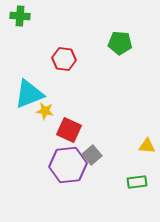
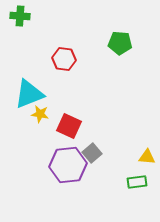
yellow star: moved 5 px left, 3 px down
red square: moved 4 px up
yellow triangle: moved 11 px down
gray square: moved 2 px up
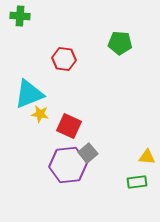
gray square: moved 4 px left
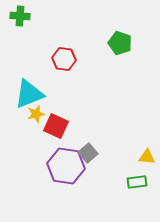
green pentagon: rotated 15 degrees clockwise
yellow star: moved 4 px left; rotated 24 degrees counterclockwise
red square: moved 13 px left
purple hexagon: moved 2 px left, 1 px down; rotated 15 degrees clockwise
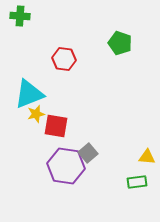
red square: rotated 15 degrees counterclockwise
